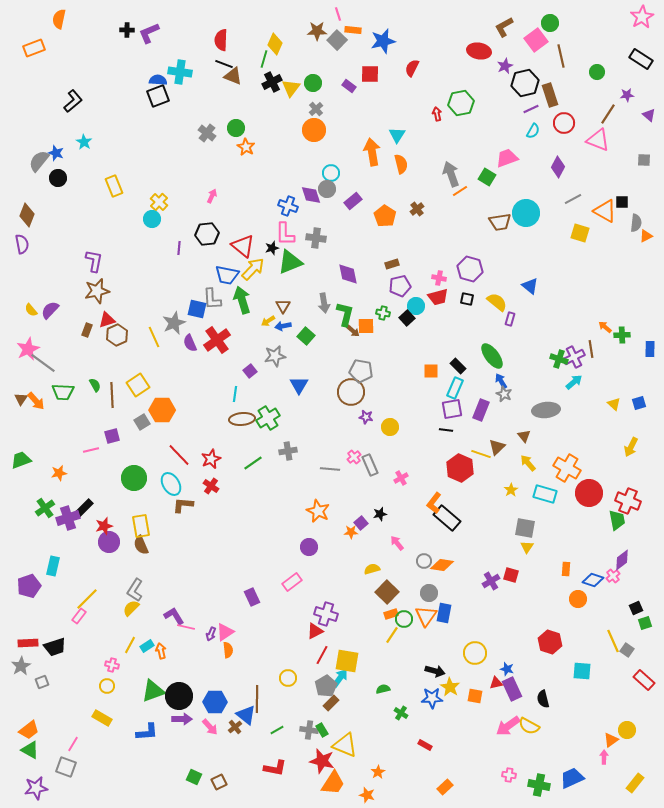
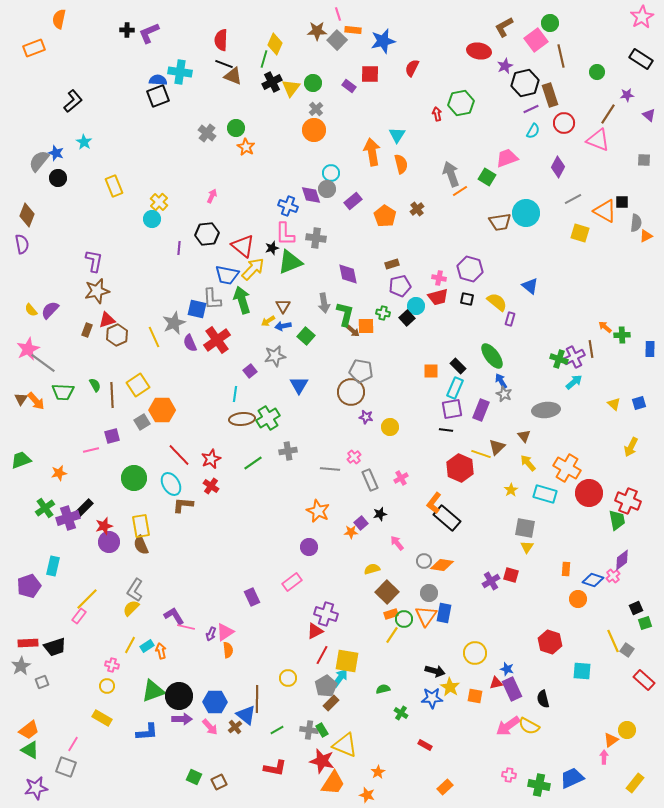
gray rectangle at (370, 465): moved 15 px down
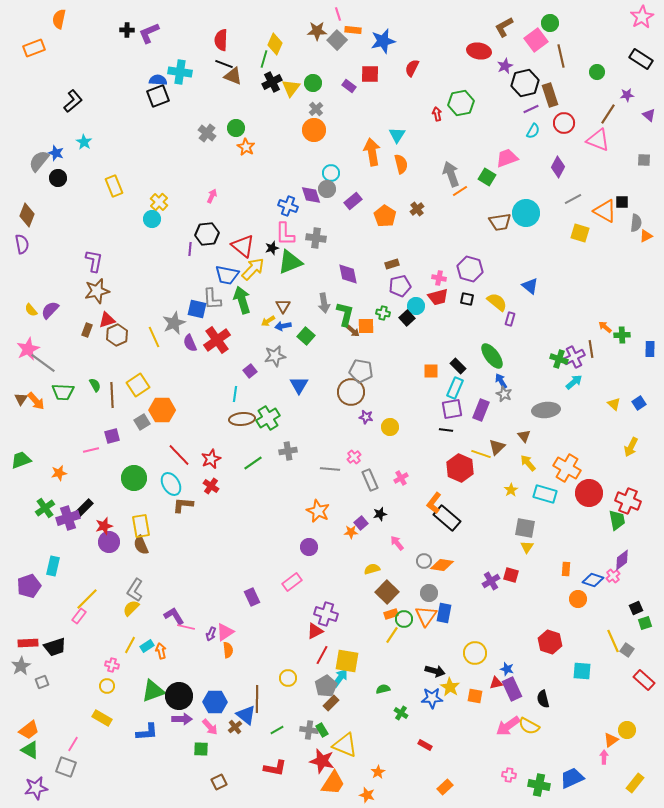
purple line at (179, 248): moved 11 px right, 1 px down
blue square at (639, 403): rotated 16 degrees counterclockwise
green square at (194, 777): moved 7 px right, 28 px up; rotated 21 degrees counterclockwise
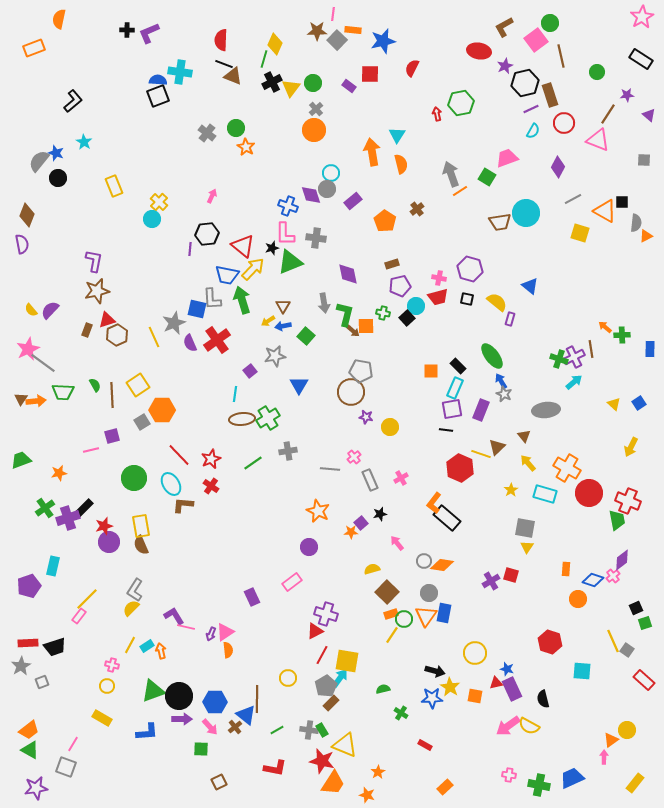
pink line at (338, 14): moved 5 px left; rotated 24 degrees clockwise
orange pentagon at (385, 216): moved 5 px down
orange arrow at (36, 401): rotated 54 degrees counterclockwise
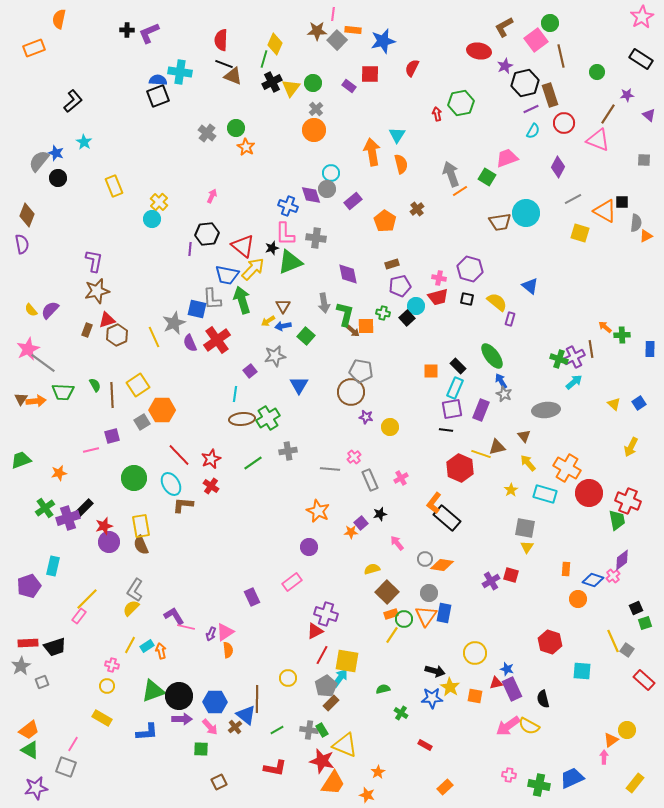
brown triangle at (497, 447): rotated 30 degrees clockwise
gray circle at (424, 561): moved 1 px right, 2 px up
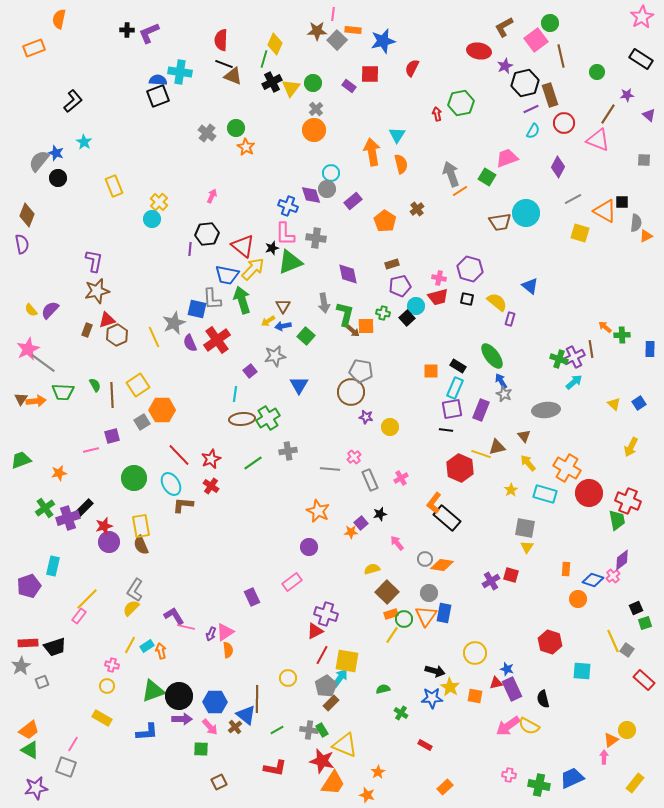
black rectangle at (458, 366): rotated 14 degrees counterclockwise
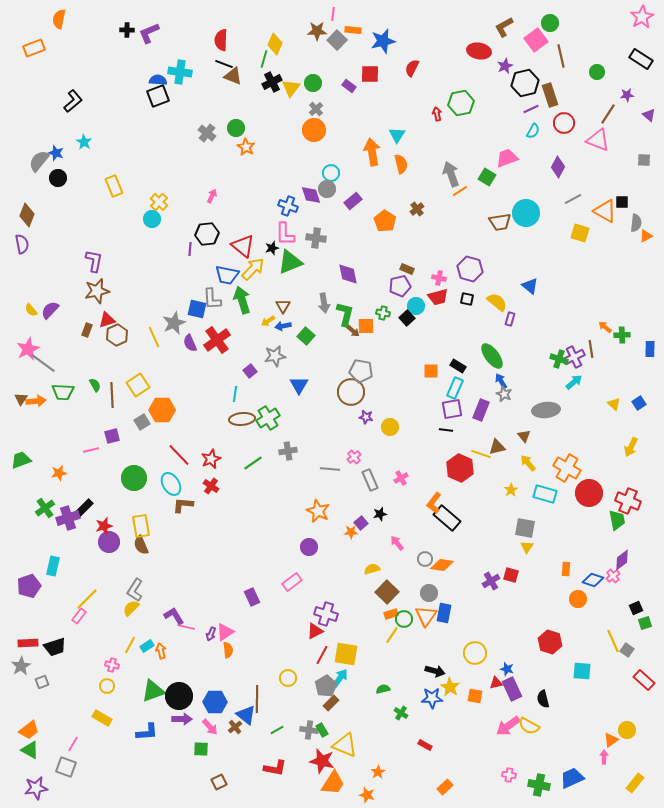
brown rectangle at (392, 264): moved 15 px right, 5 px down; rotated 40 degrees clockwise
yellow square at (347, 661): moved 1 px left, 7 px up
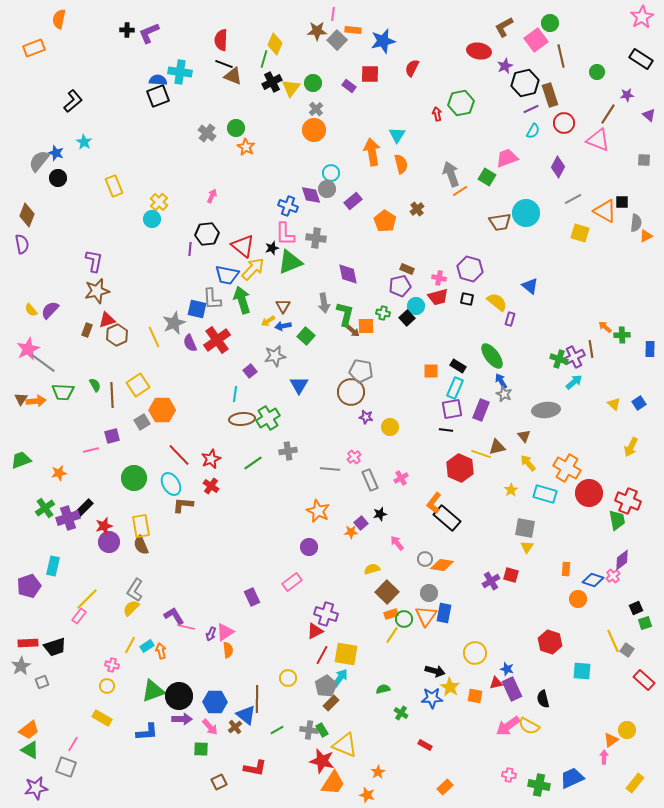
red L-shape at (275, 768): moved 20 px left
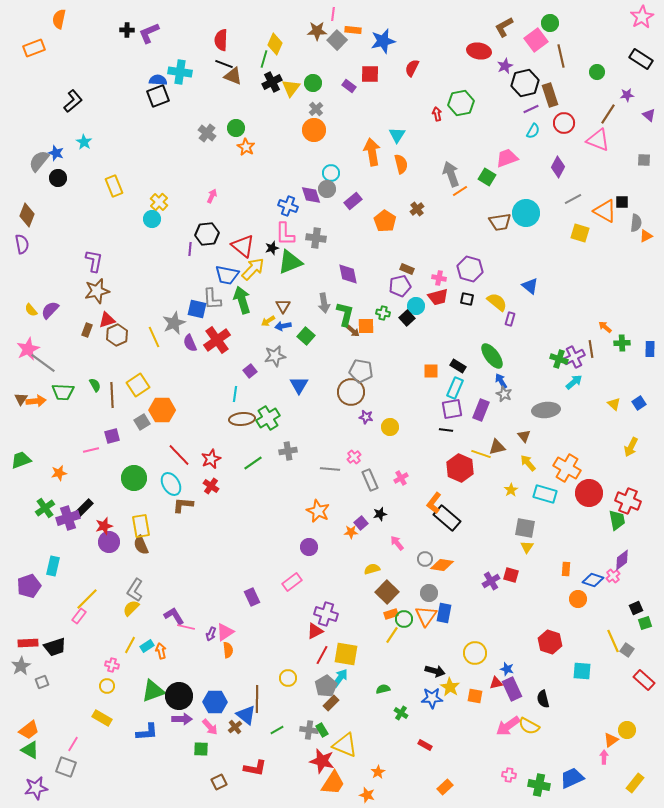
green cross at (622, 335): moved 8 px down
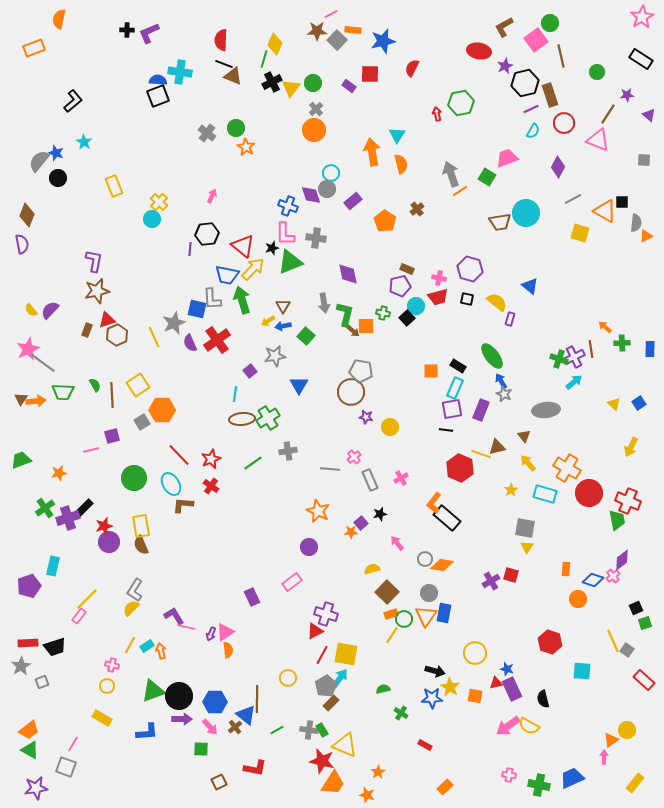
pink line at (333, 14): moved 2 px left; rotated 56 degrees clockwise
